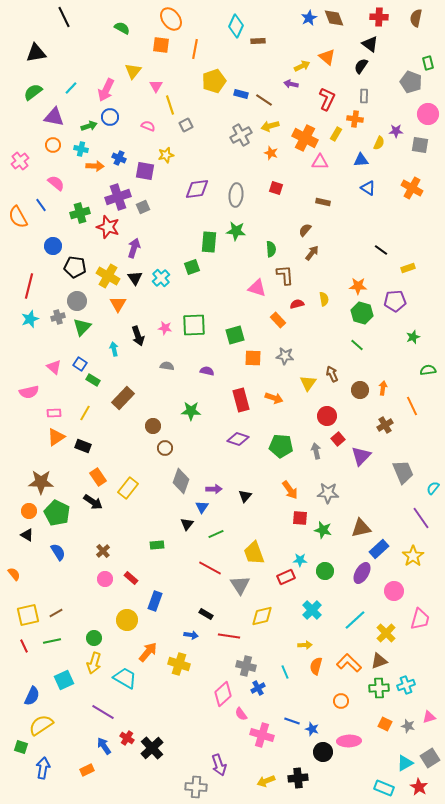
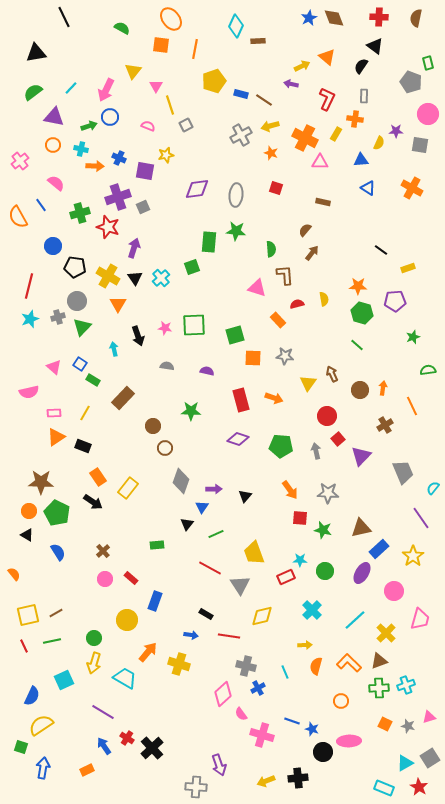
black triangle at (370, 44): moved 5 px right, 2 px down
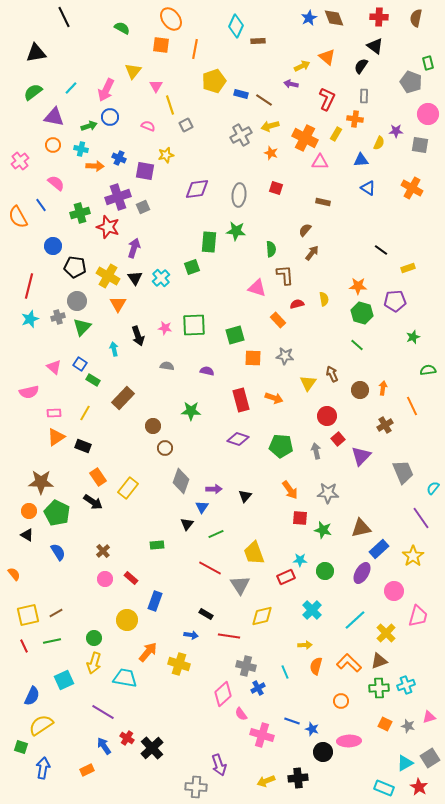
gray ellipse at (236, 195): moved 3 px right
pink trapezoid at (420, 619): moved 2 px left, 3 px up
cyan trapezoid at (125, 678): rotated 20 degrees counterclockwise
